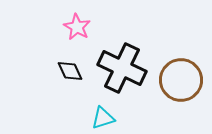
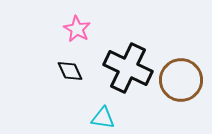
pink star: moved 2 px down
black cross: moved 6 px right
cyan triangle: rotated 25 degrees clockwise
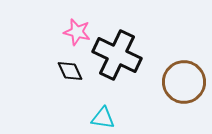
pink star: moved 3 px down; rotated 16 degrees counterclockwise
black cross: moved 11 px left, 13 px up
brown circle: moved 3 px right, 2 px down
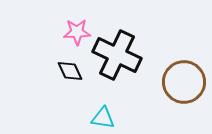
pink star: rotated 16 degrees counterclockwise
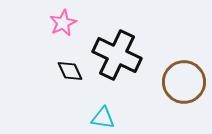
pink star: moved 14 px left, 9 px up; rotated 24 degrees counterclockwise
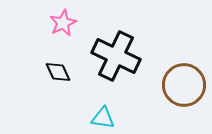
black cross: moved 1 px left, 1 px down
black diamond: moved 12 px left, 1 px down
brown circle: moved 3 px down
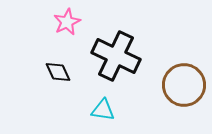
pink star: moved 4 px right, 1 px up
cyan triangle: moved 8 px up
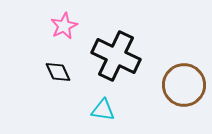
pink star: moved 3 px left, 4 px down
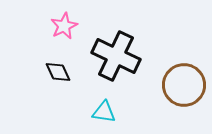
cyan triangle: moved 1 px right, 2 px down
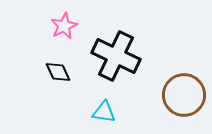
brown circle: moved 10 px down
